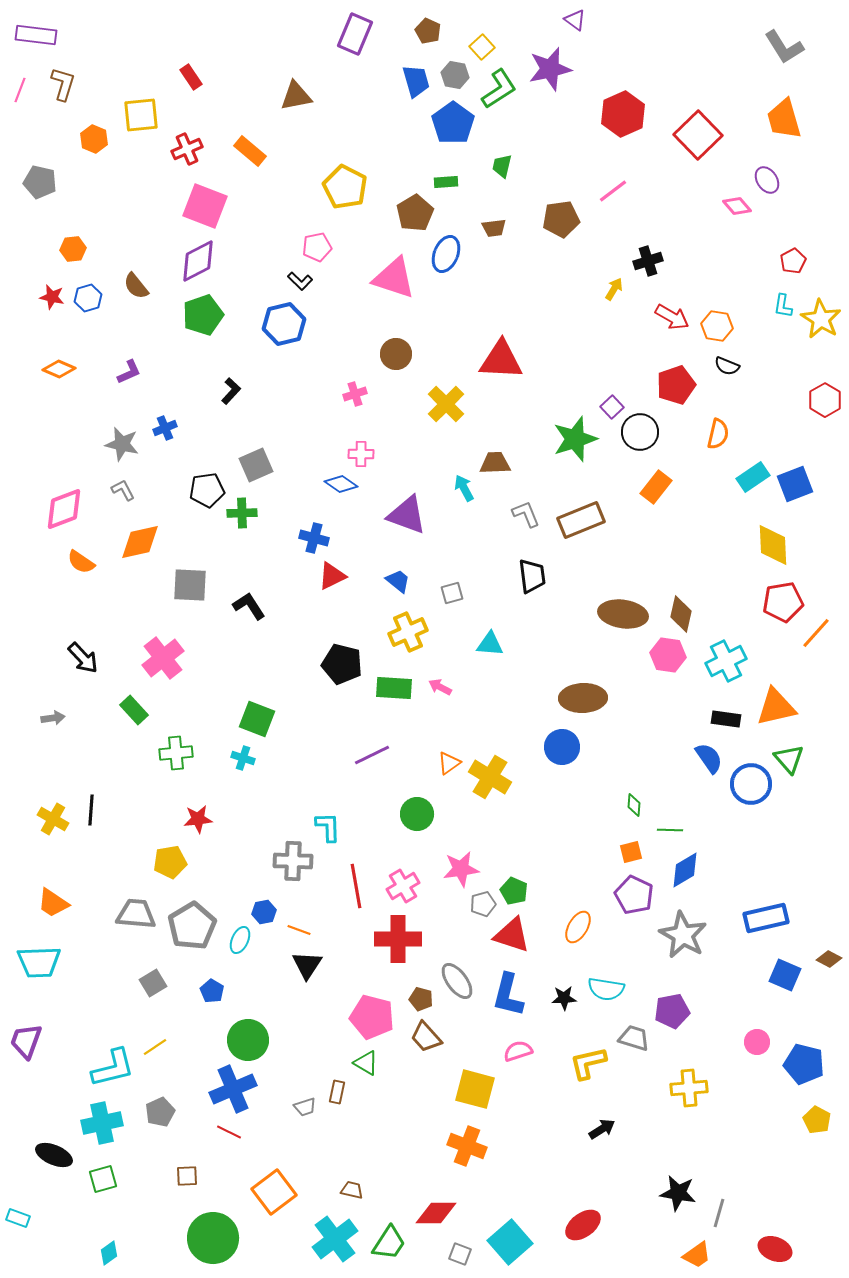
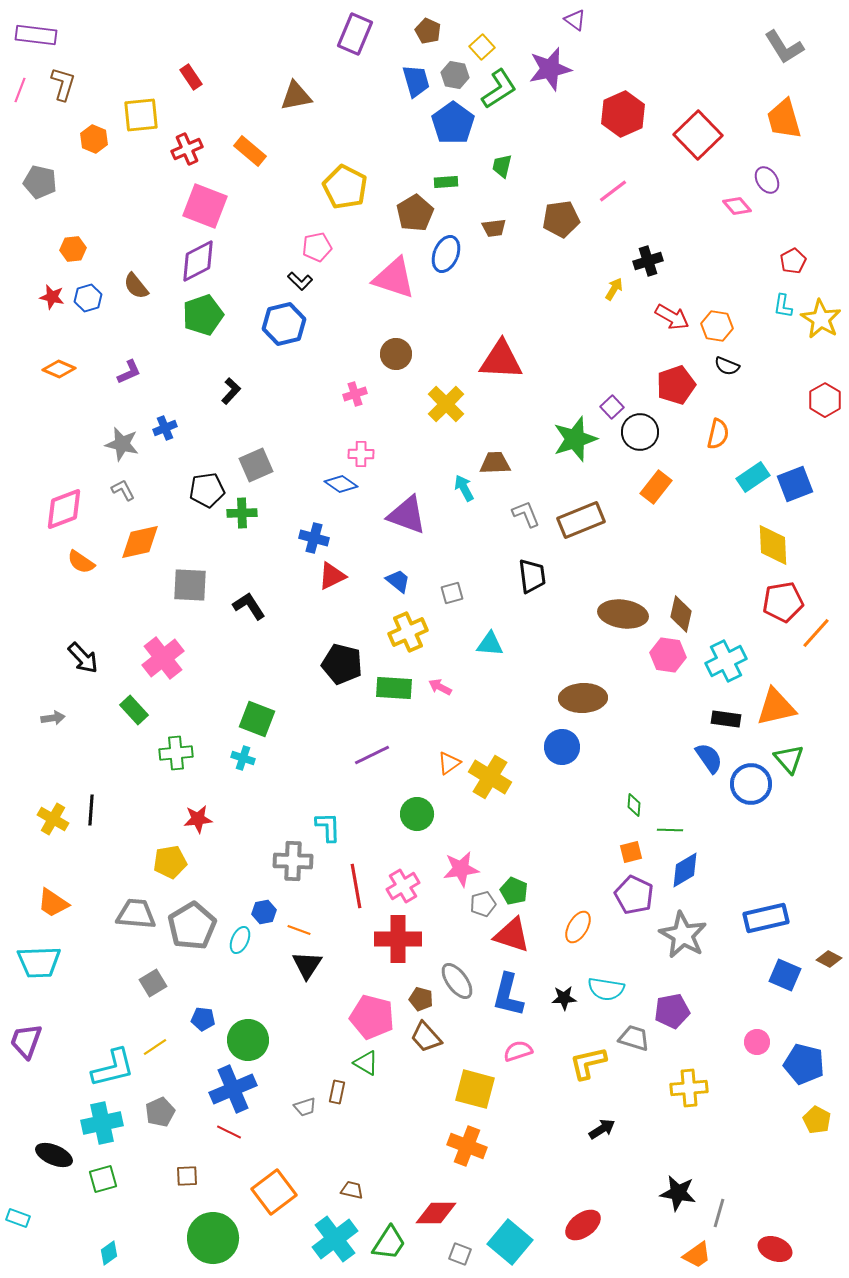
blue pentagon at (212, 991): moved 9 px left, 28 px down; rotated 25 degrees counterclockwise
cyan square at (510, 1242): rotated 9 degrees counterclockwise
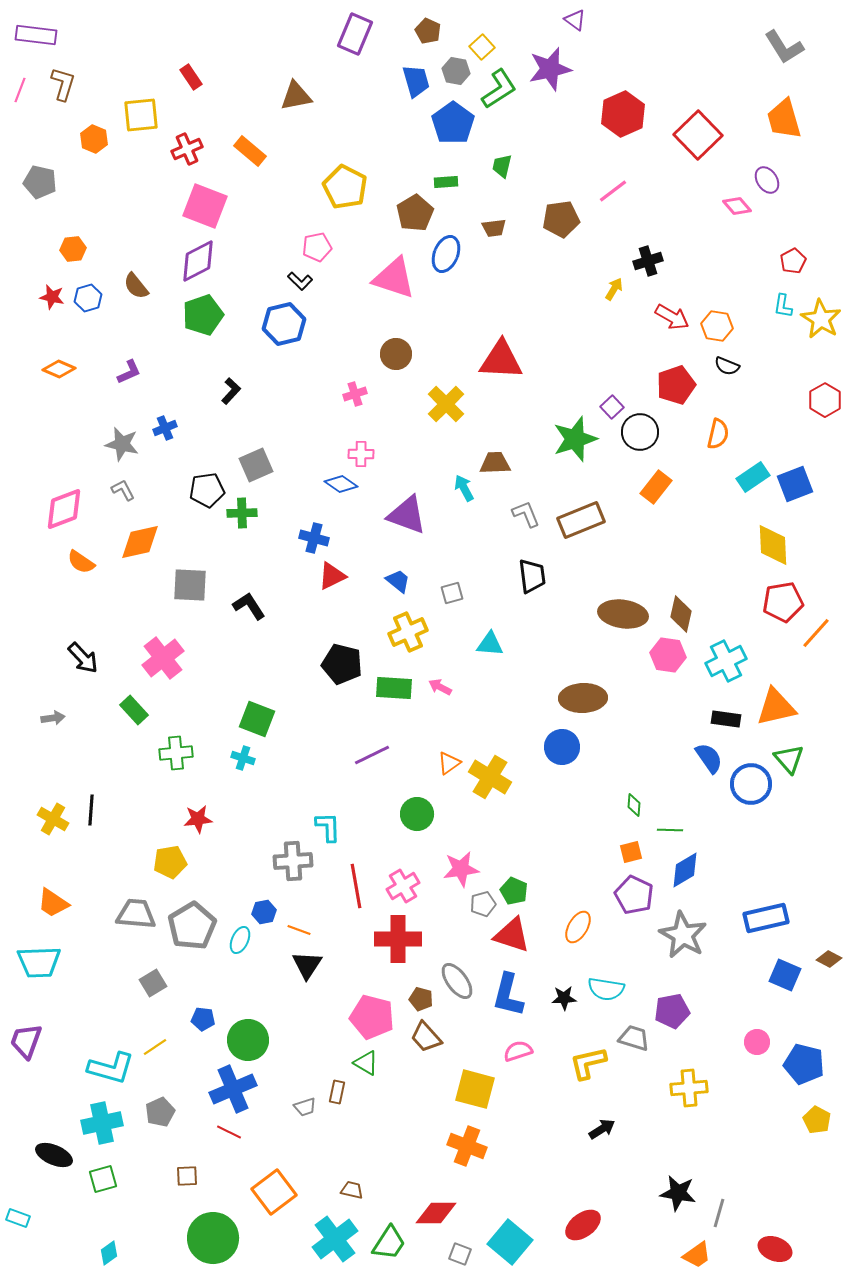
gray hexagon at (455, 75): moved 1 px right, 4 px up
gray cross at (293, 861): rotated 6 degrees counterclockwise
cyan L-shape at (113, 1068): moved 2 px left; rotated 30 degrees clockwise
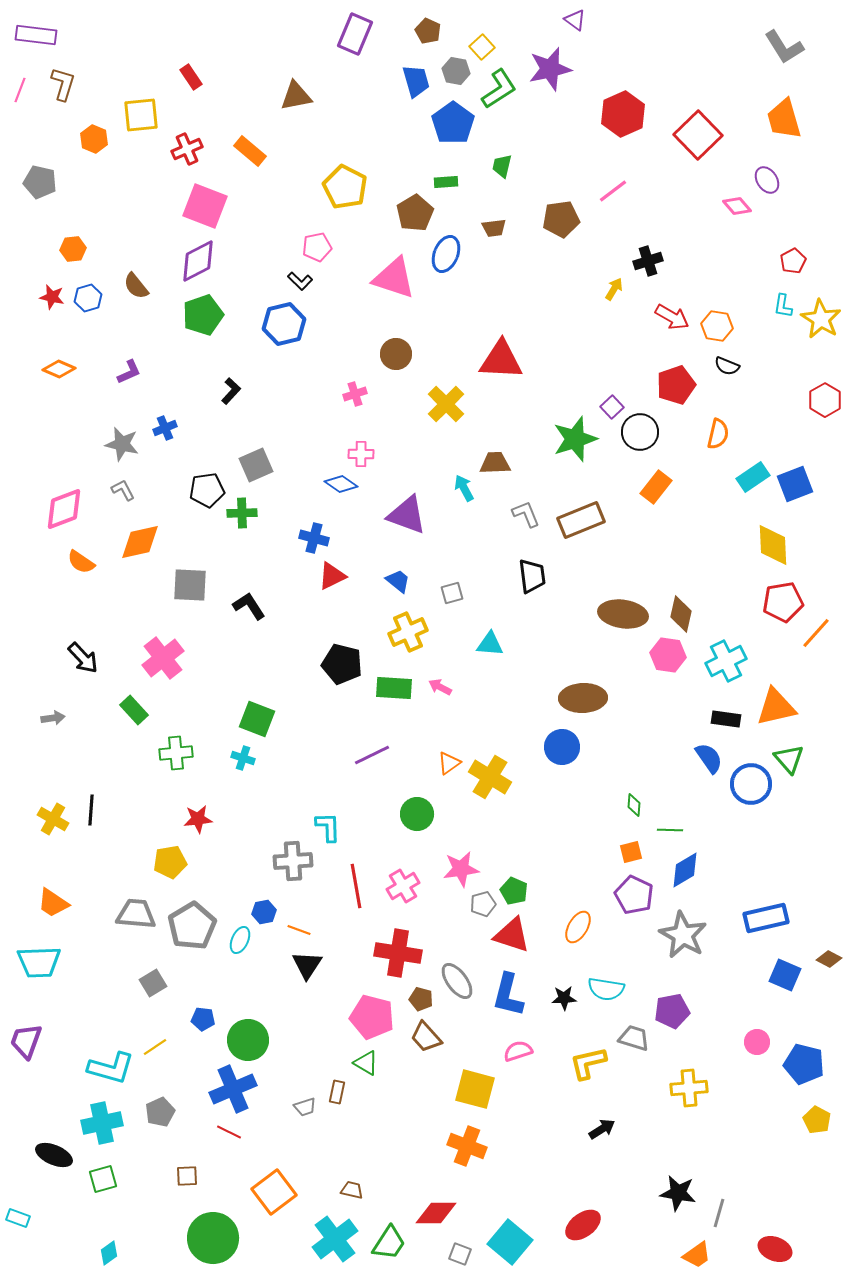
red cross at (398, 939): moved 14 px down; rotated 9 degrees clockwise
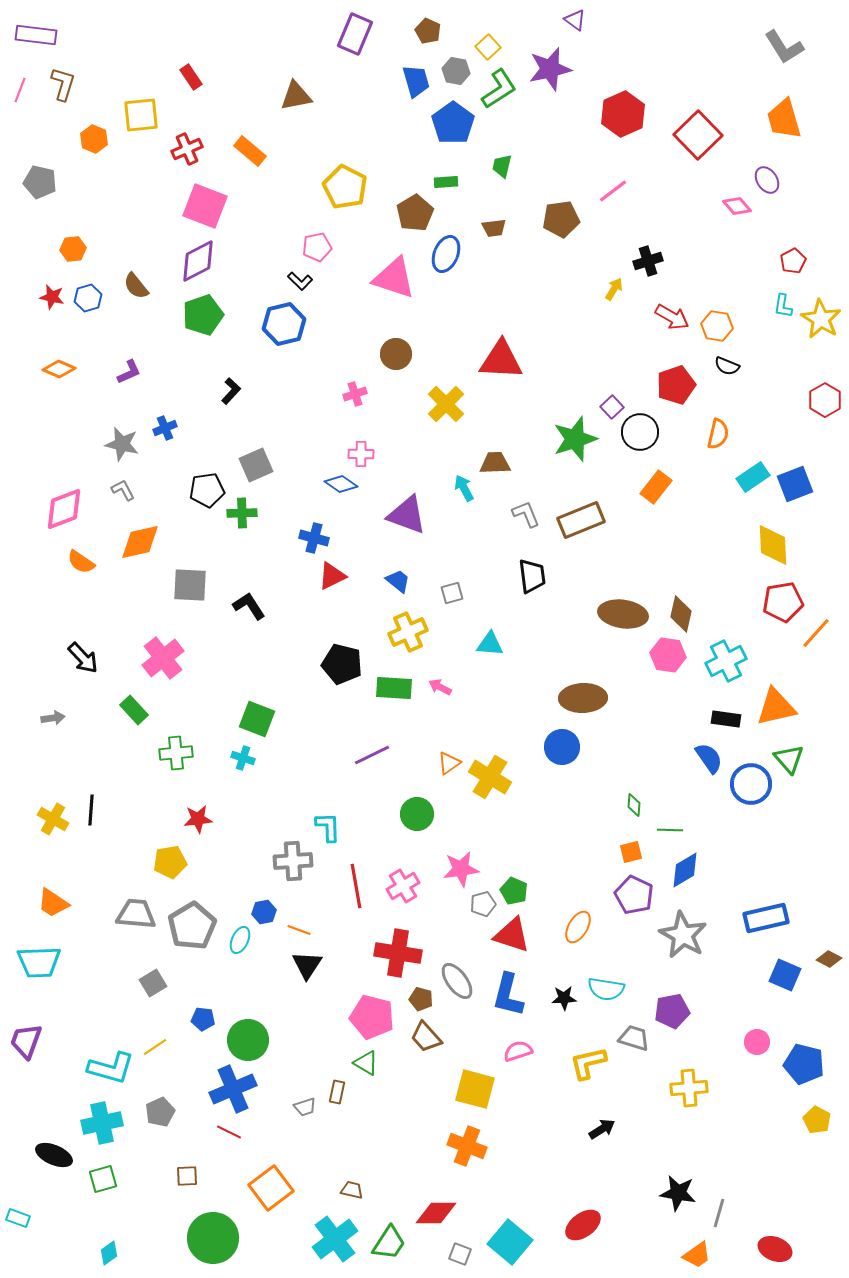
yellow square at (482, 47): moved 6 px right
orange square at (274, 1192): moved 3 px left, 4 px up
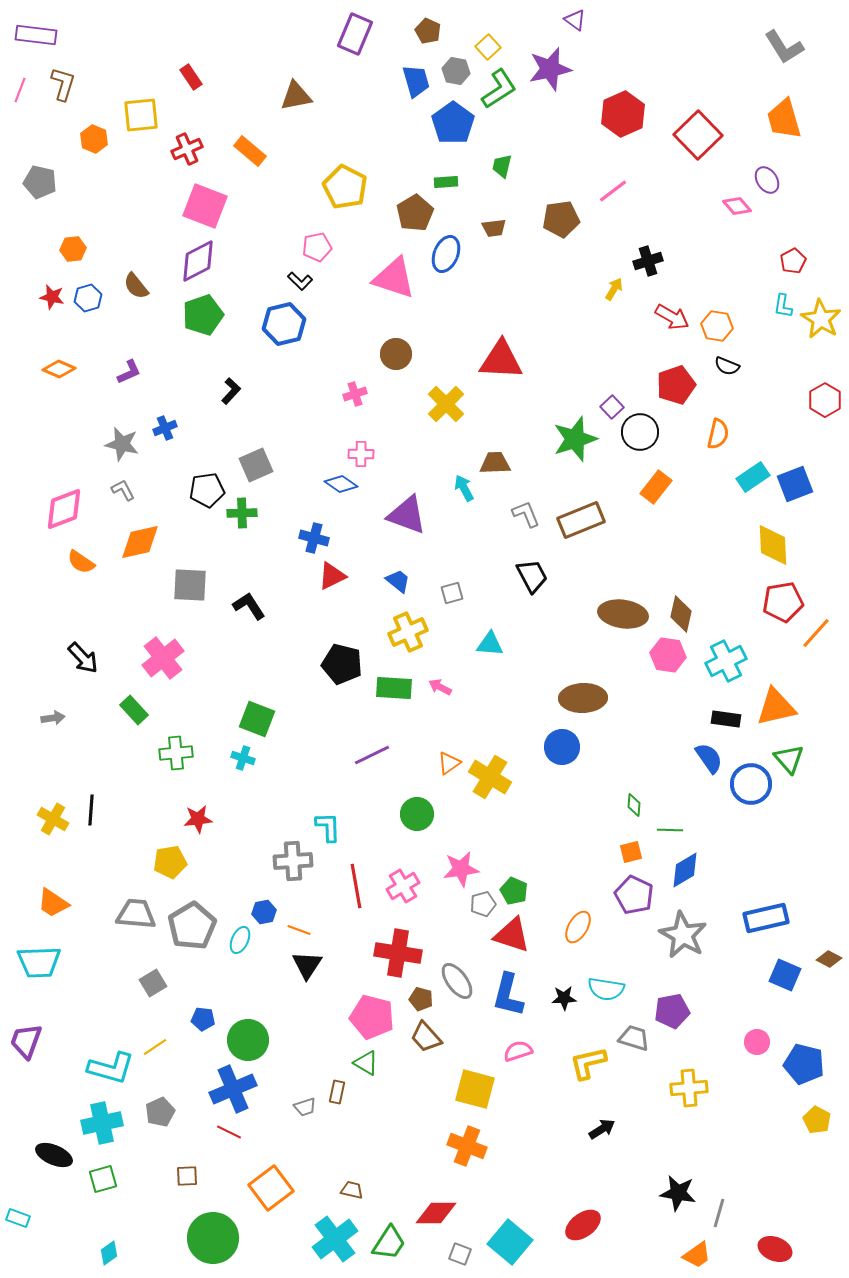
black trapezoid at (532, 576): rotated 21 degrees counterclockwise
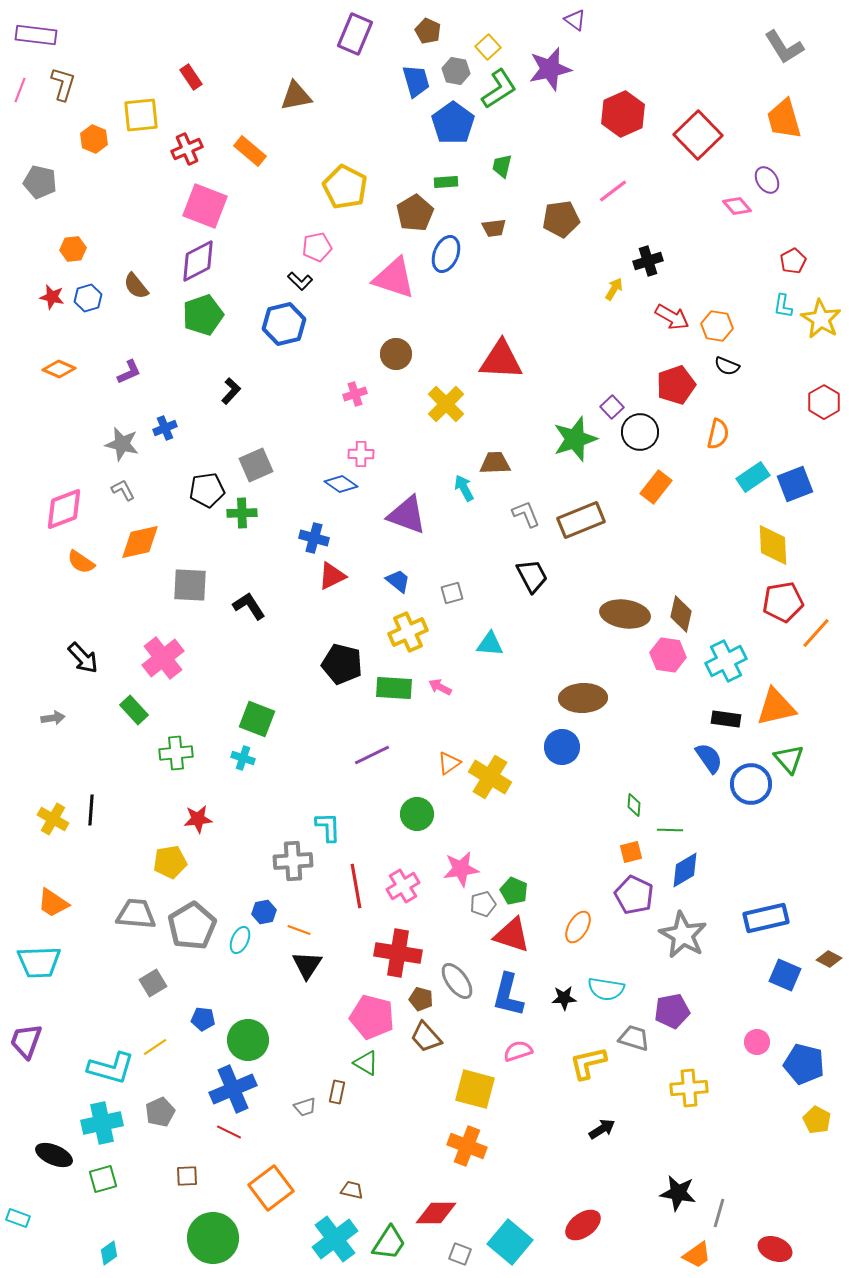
red hexagon at (825, 400): moved 1 px left, 2 px down
brown ellipse at (623, 614): moved 2 px right
